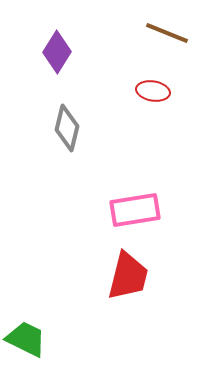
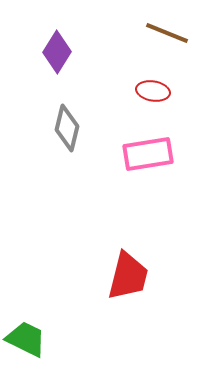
pink rectangle: moved 13 px right, 56 px up
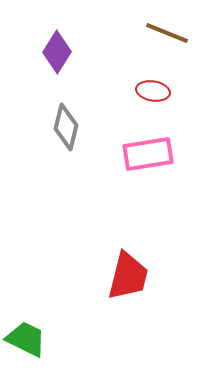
gray diamond: moved 1 px left, 1 px up
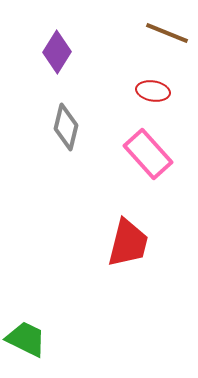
pink rectangle: rotated 57 degrees clockwise
red trapezoid: moved 33 px up
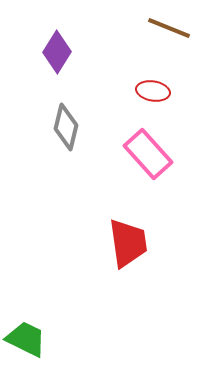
brown line: moved 2 px right, 5 px up
red trapezoid: rotated 22 degrees counterclockwise
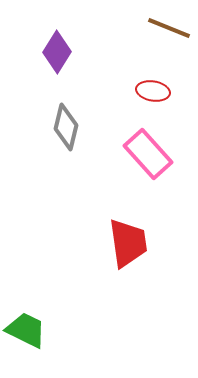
green trapezoid: moved 9 px up
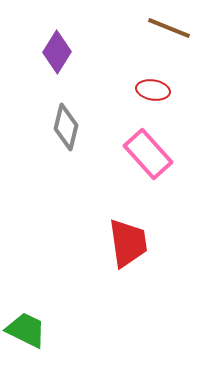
red ellipse: moved 1 px up
